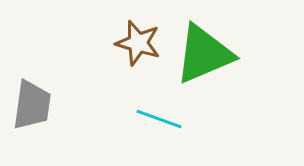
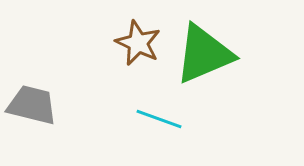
brown star: rotated 9 degrees clockwise
gray trapezoid: rotated 84 degrees counterclockwise
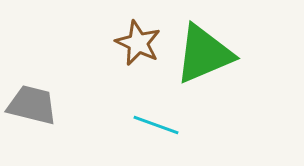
cyan line: moved 3 px left, 6 px down
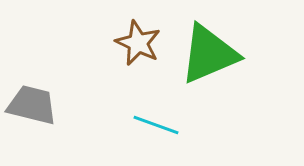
green triangle: moved 5 px right
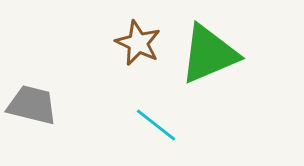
cyan line: rotated 18 degrees clockwise
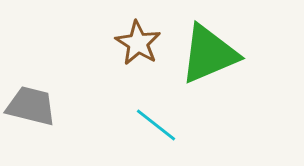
brown star: rotated 6 degrees clockwise
gray trapezoid: moved 1 px left, 1 px down
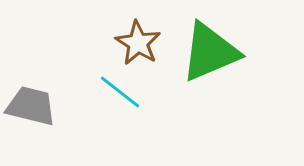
green triangle: moved 1 px right, 2 px up
cyan line: moved 36 px left, 33 px up
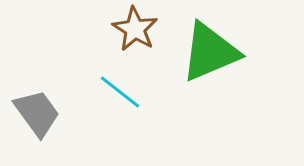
brown star: moved 3 px left, 14 px up
gray trapezoid: moved 6 px right, 7 px down; rotated 40 degrees clockwise
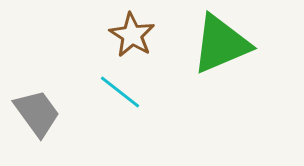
brown star: moved 3 px left, 6 px down
green triangle: moved 11 px right, 8 px up
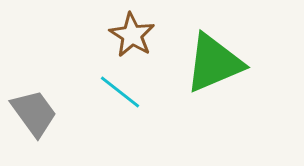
green triangle: moved 7 px left, 19 px down
gray trapezoid: moved 3 px left
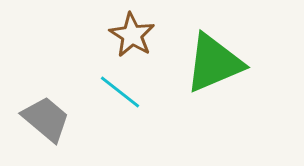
gray trapezoid: moved 12 px right, 6 px down; rotated 14 degrees counterclockwise
